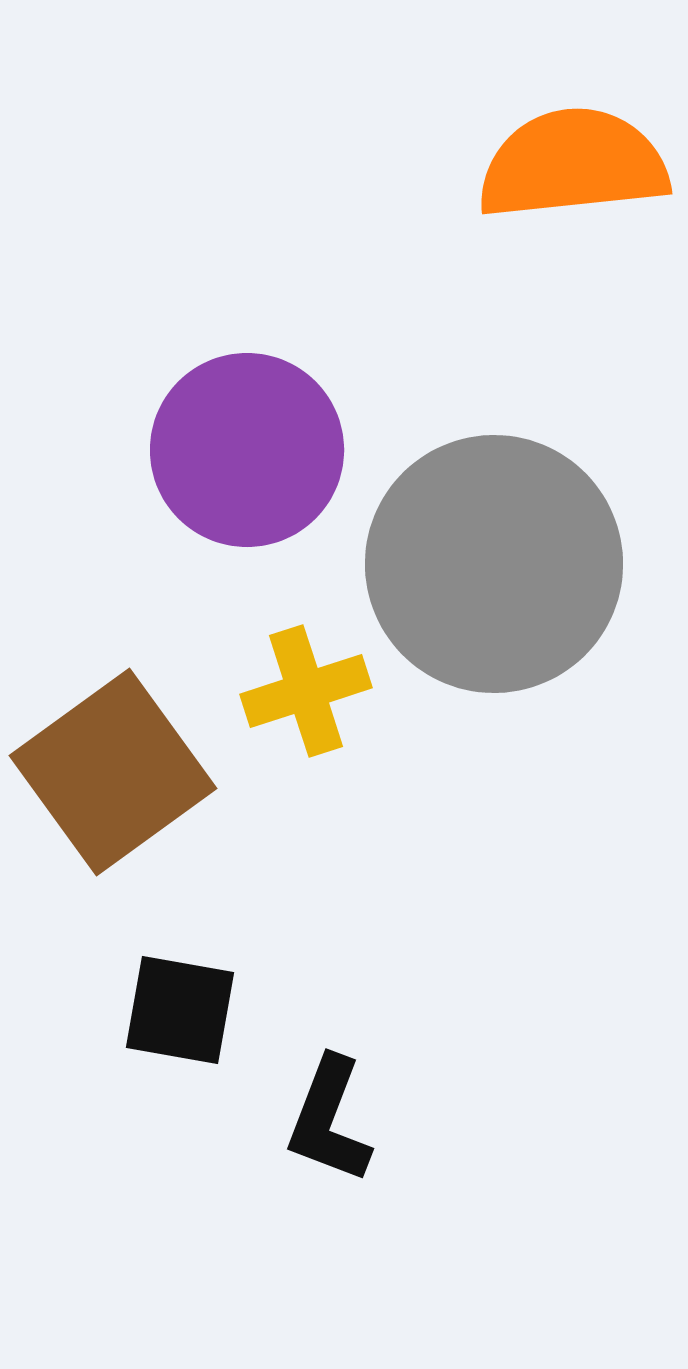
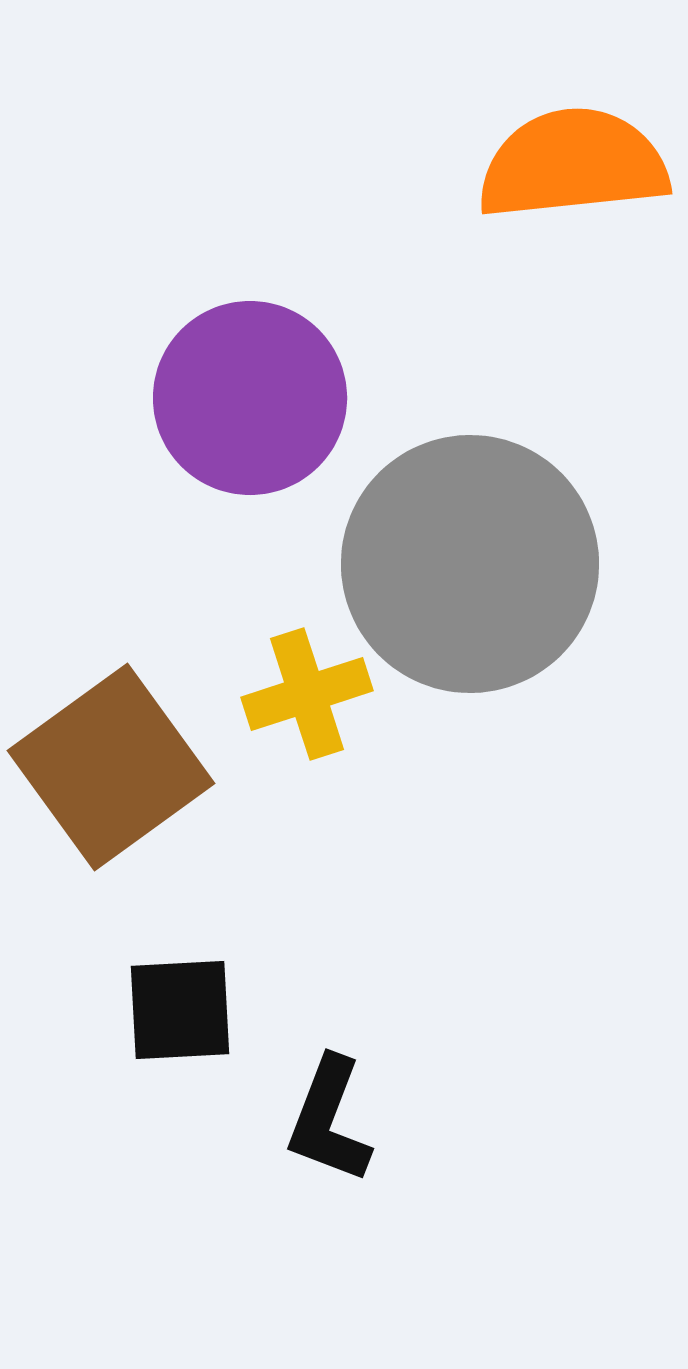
purple circle: moved 3 px right, 52 px up
gray circle: moved 24 px left
yellow cross: moved 1 px right, 3 px down
brown square: moved 2 px left, 5 px up
black square: rotated 13 degrees counterclockwise
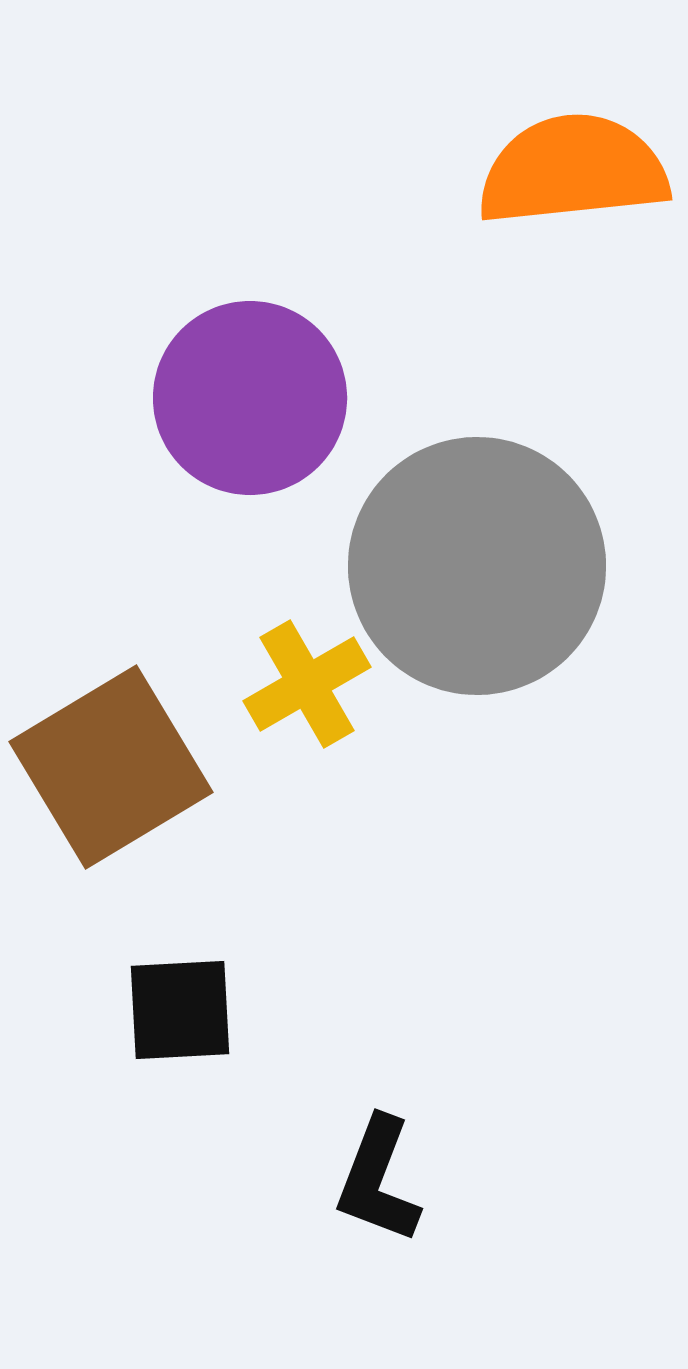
orange semicircle: moved 6 px down
gray circle: moved 7 px right, 2 px down
yellow cross: moved 10 px up; rotated 12 degrees counterclockwise
brown square: rotated 5 degrees clockwise
black L-shape: moved 49 px right, 60 px down
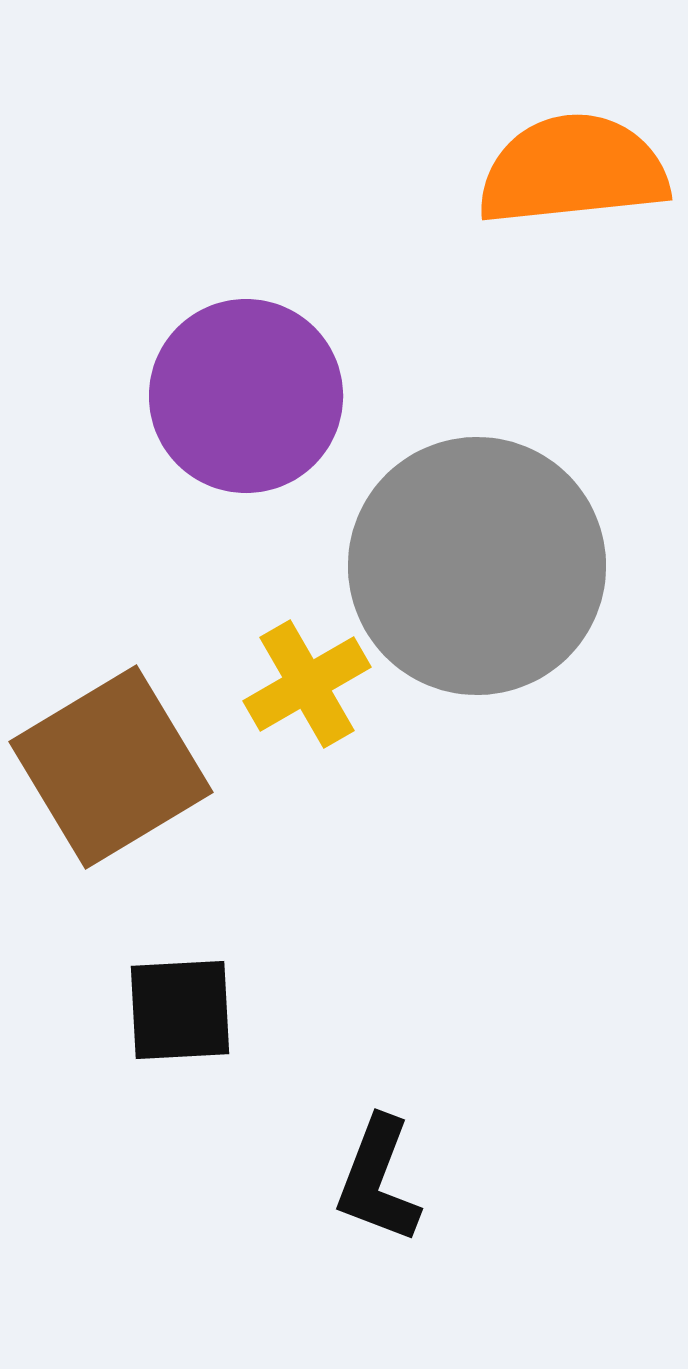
purple circle: moved 4 px left, 2 px up
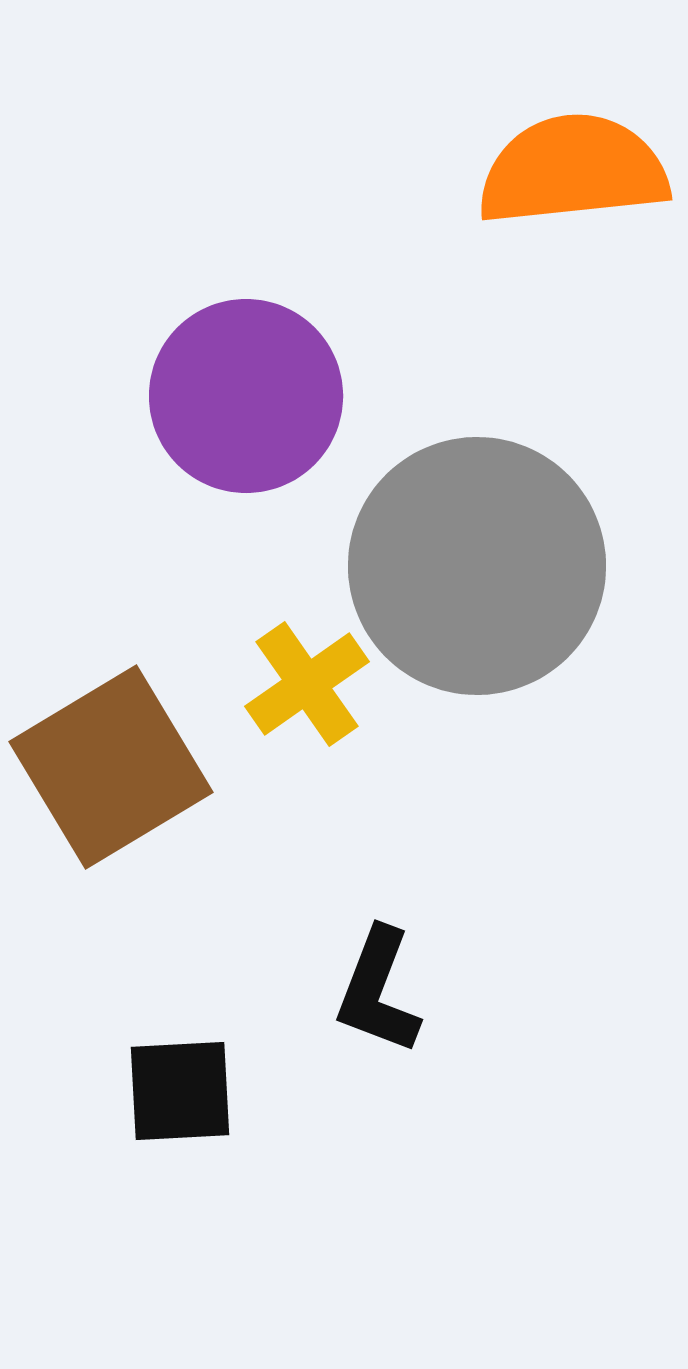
yellow cross: rotated 5 degrees counterclockwise
black square: moved 81 px down
black L-shape: moved 189 px up
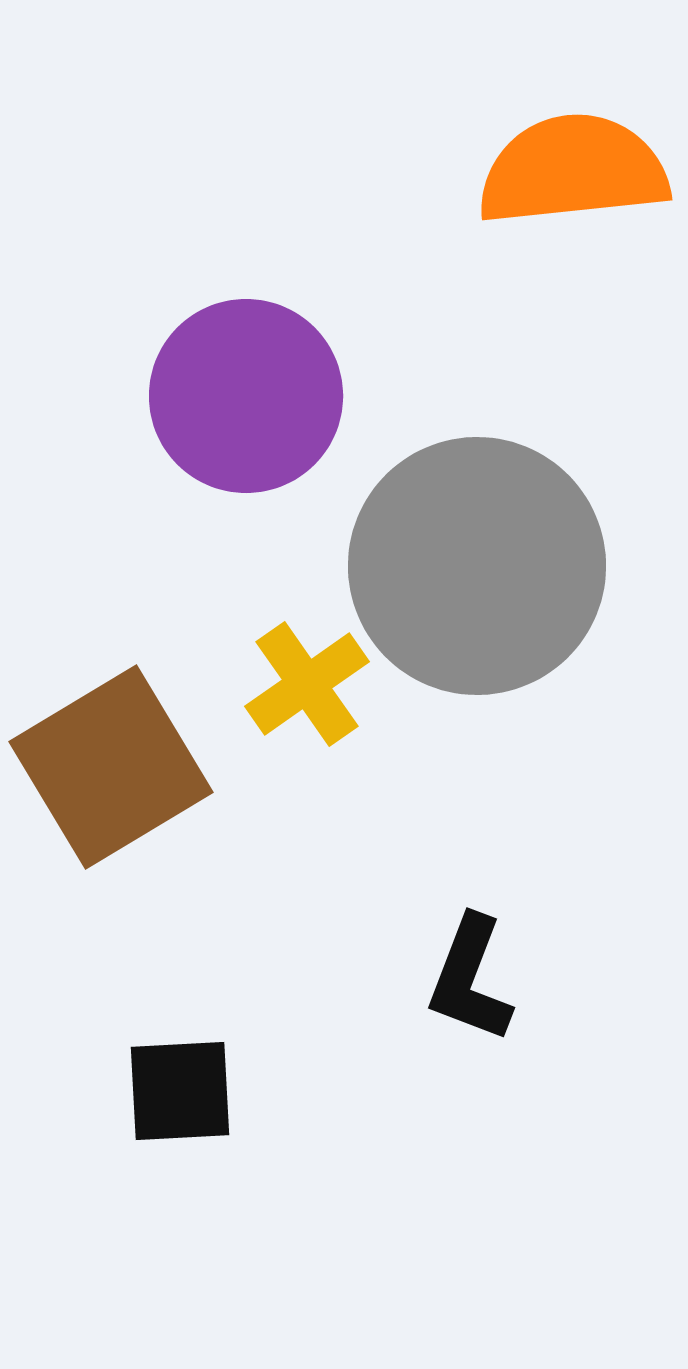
black L-shape: moved 92 px right, 12 px up
